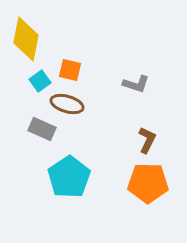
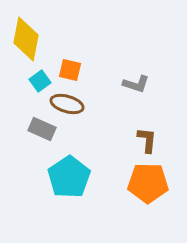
brown L-shape: rotated 20 degrees counterclockwise
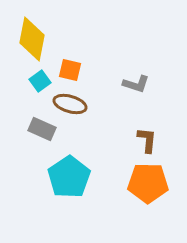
yellow diamond: moved 6 px right
brown ellipse: moved 3 px right
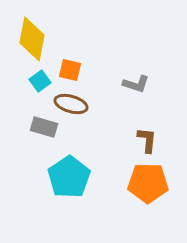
brown ellipse: moved 1 px right
gray rectangle: moved 2 px right, 2 px up; rotated 8 degrees counterclockwise
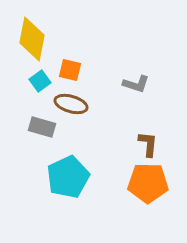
gray rectangle: moved 2 px left
brown L-shape: moved 1 px right, 4 px down
cyan pentagon: moved 1 px left; rotated 9 degrees clockwise
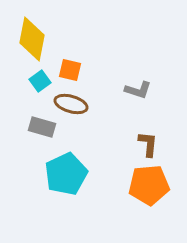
gray L-shape: moved 2 px right, 6 px down
cyan pentagon: moved 2 px left, 3 px up
orange pentagon: moved 1 px right, 2 px down; rotated 6 degrees counterclockwise
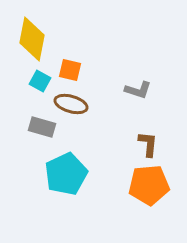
cyan square: rotated 25 degrees counterclockwise
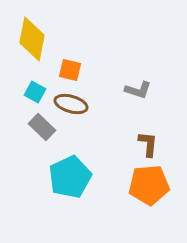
cyan square: moved 5 px left, 11 px down
gray rectangle: rotated 28 degrees clockwise
cyan pentagon: moved 4 px right, 3 px down
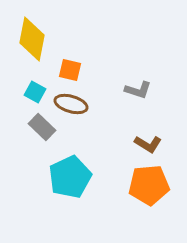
brown L-shape: rotated 116 degrees clockwise
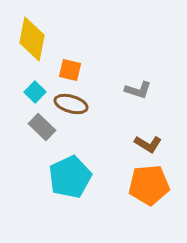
cyan square: rotated 15 degrees clockwise
